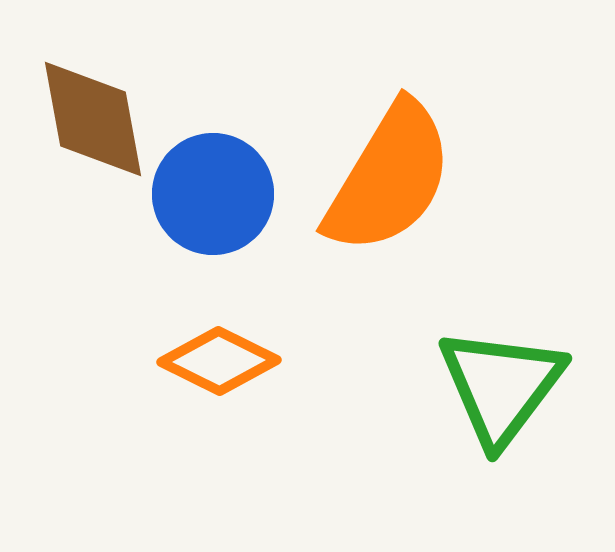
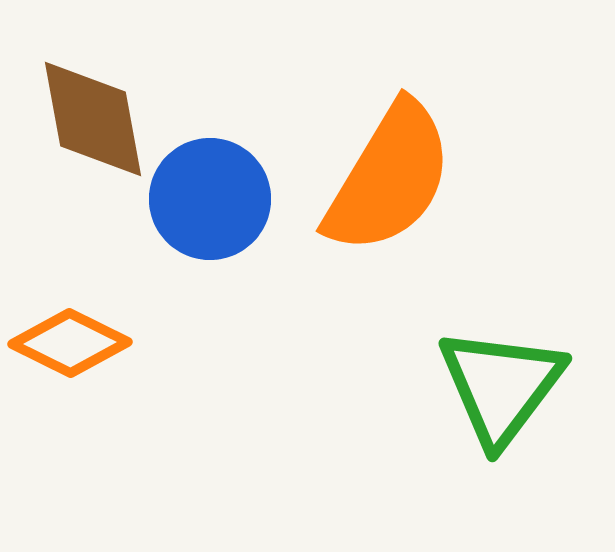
blue circle: moved 3 px left, 5 px down
orange diamond: moved 149 px left, 18 px up
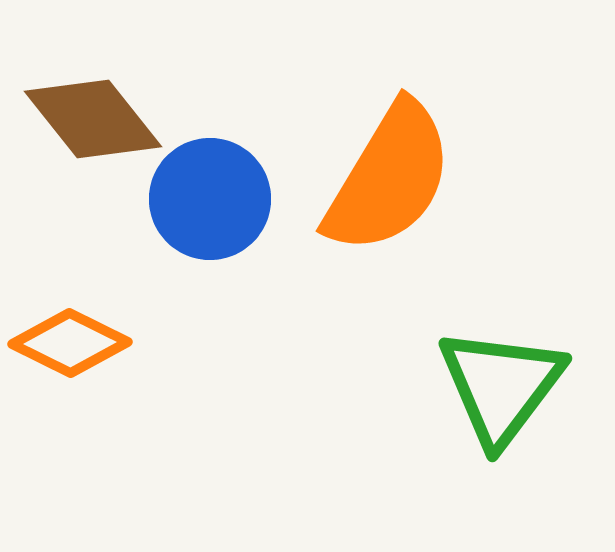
brown diamond: rotated 28 degrees counterclockwise
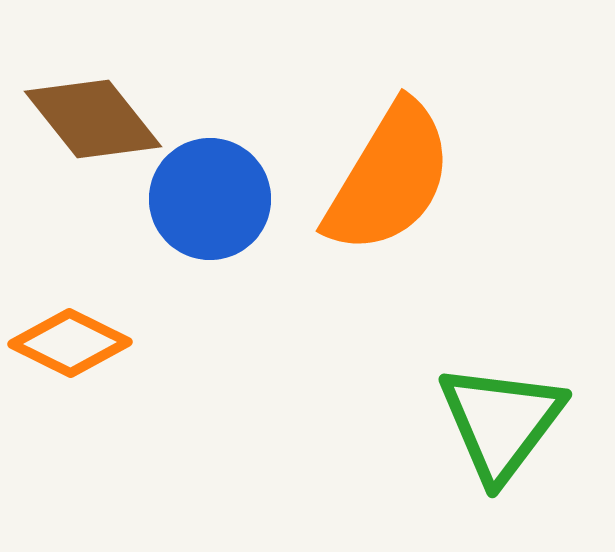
green triangle: moved 36 px down
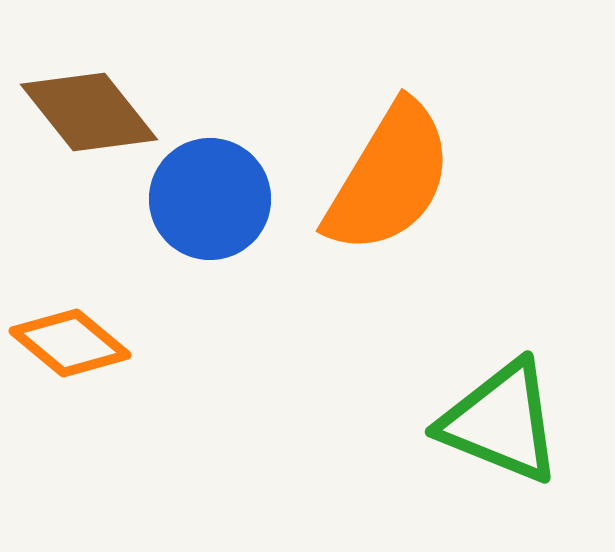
brown diamond: moved 4 px left, 7 px up
orange diamond: rotated 13 degrees clockwise
green triangle: rotated 45 degrees counterclockwise
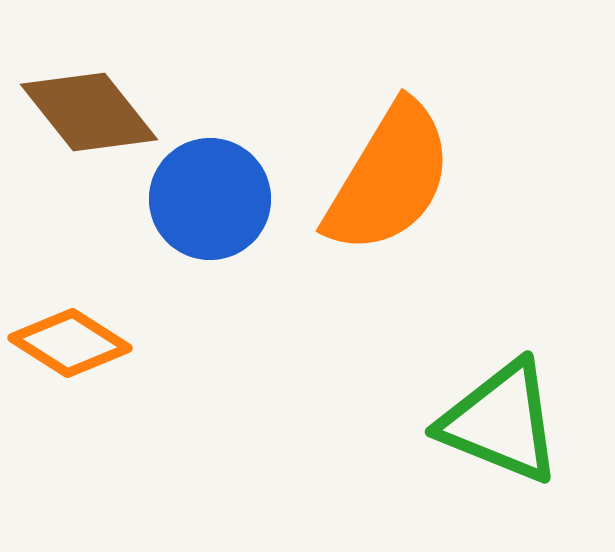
orange diamond: rotated 7 degrees counterclockwise
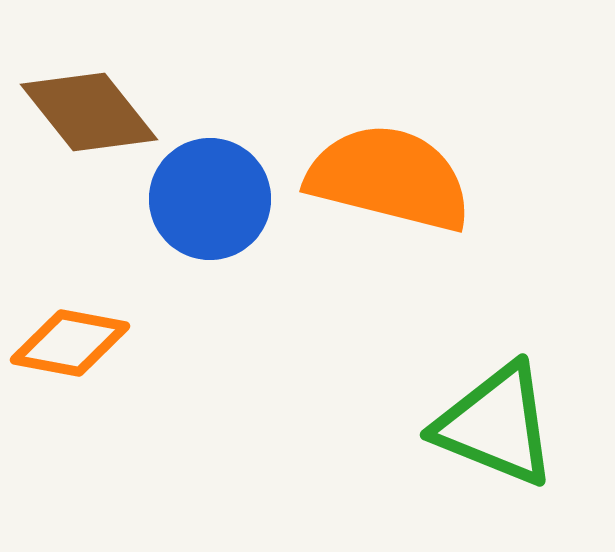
orange semicircle: rotated 107 degrees counterclockwise
orange diamond: rotated 22 degrees counterclockwise
green triangle: moved 5 px left, 3 px down
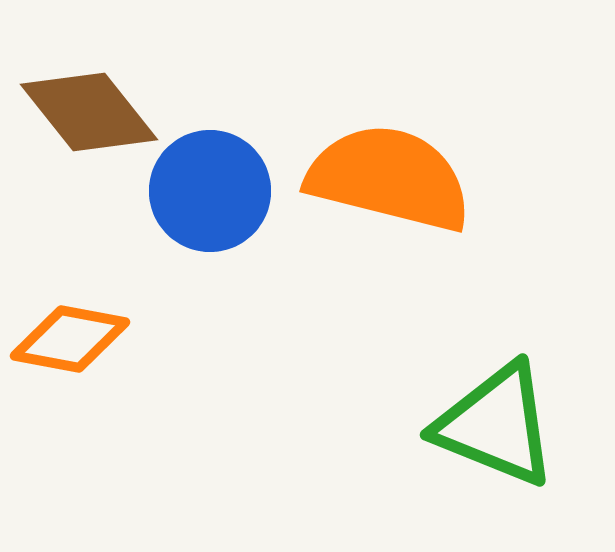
blue circle: moved 8 px up
orange diamond: moved 4 px up
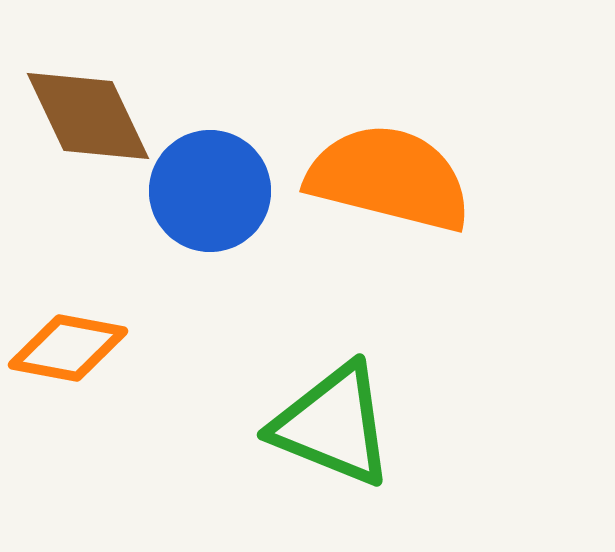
brown diamond: moved 1 px left, 4 px down; rotated 13 degrees clockwise
orange diamond: moved 2 px left, 9 px down
green triangle: moved 163 px left
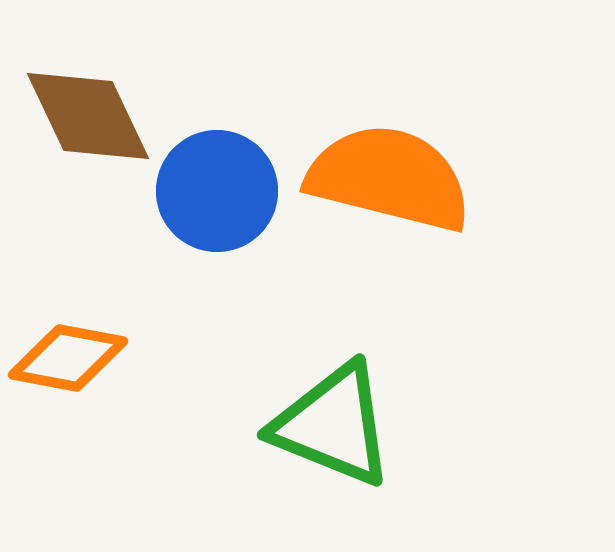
blue circle: moved 7 px right
orange diamond: moved 10 px down
